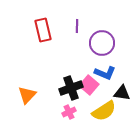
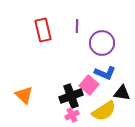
black cross: moved 8 px down
orange triangle: moved 3 px left; rotated 30 degrees counterclockwise
pink cross: moved 3 px right, 3 px down
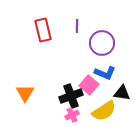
orange triangle: moved 1 px right, 2 px up; rotated 18 degrees clockwise
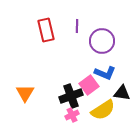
red rectangle: moved 3 px right
purple circle: moved 2 px up
pink square: rotated 12 degrees clockwise
yellow semicircle: moved 1 px left, 1 px up
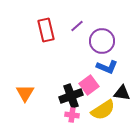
purple line: rotated 48 degrees clockwise
blue L-shape: moved 2 px right, 6 px up
pink cross: rotated 32 degrees clockwise
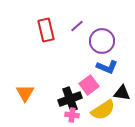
black cross: moved 1 px left, 3 px down
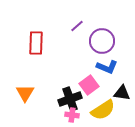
red rectangle: moved 10 px left, 13 px down; rotated 15 degrees clockwise
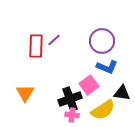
purple line: moved 23 px left, 14 px down
red rectangle: moved 3 px down
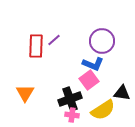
blue L-shape: moved 14 px left, 3 px up
pink square: moved 5 px up
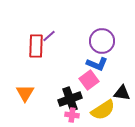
purple line: moved 5 px left, 4 px up
blue L-shape: moved 4 px right
